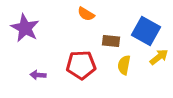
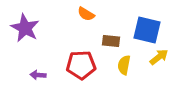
blue square: moved 1 px right, 1 px up; rotated 16 degrees counterclockwise
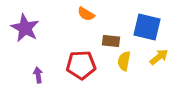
blue square: moved 3 px up
yellow semicircle: moved 4 px up
purple arrow: rotated 77 degrees clockwise
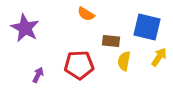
yellow arrow: rotated 18 degrees counterclockwise
red pentagon: moved 2 px left
purple arrow: rotated 35 degrees clockwise
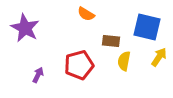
red pentagon: rotated 12 degrees counterclockwise
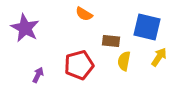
orange semicircle: moved 2 px left
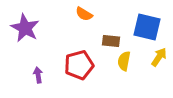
purple arrow: rotated 35 degrees counterclockwise
